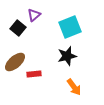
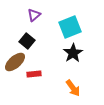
black square: moved 9 px right, 13 px down
black star: moved 6 px right, 3 px up; rotated 18 degrees counterclockwise
orange arrow: moved 1 px left, 1 px down
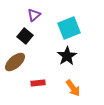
cyan square: moved 1 px left, 1 px down
black square: moved 2 px left, 5 px up
black star: moved 6 px left, 3 px down
red rectangle: moved 4 px right, 9 px down
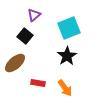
brown ellipse: moved 1 px down
red rectangle: rotated 16 degrees clockwise
orange arrow: moved 8 px left
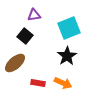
purple triangle: rotated 32 degrees clockwise
orange arrow: moved 2 px left, 5 px up; rotated 30 degrees counterclockwise
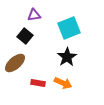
black star: moved 1 px down
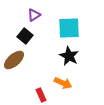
purple triangle: rotated 24 degrees counterclockwise
cyan square: rotated 20 degrees clockwise
black star: moved 2 px right, 1 px up; rotated 12 degrees counterclockwise
brown ellipse: moved 1 px left, 3 px up
red rectangle: moved 3 px right, 12 px down; rotated 56 degrees clockwise
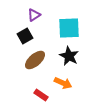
black square: rotated 21 degrees clockwise
brown ellipse: moved 21 px right
red rectangle: rotated 32 degrees counterclockwise
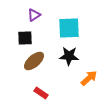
black square: moved 2 px down; rotated 28 degrees clockwise
black star: rotated 24 degrees counterclockwise
brown ellipse: moved 1 px left, 1 px down
orange arrow: moved 26 px right, 5 px up; rotated 66 degrees counterclockwise
red rectangle: moved 2 px up
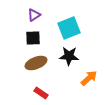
cyan square: rotated 20 degrees counterclockwise
black square: moved 8 px right
brown ellipse: moved 2 px right, 2 px down; rotated 20 degrees clockwise
